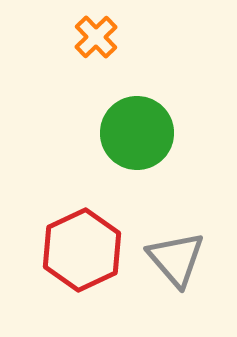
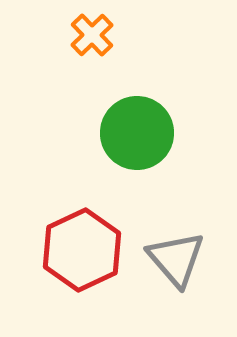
orange cross: moved 4 px left, 2 px up
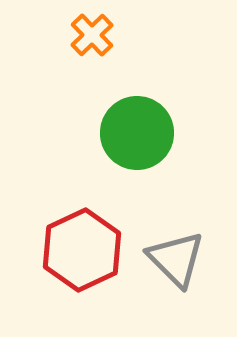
gray triangle: rotated 4 degrees counterclockwise
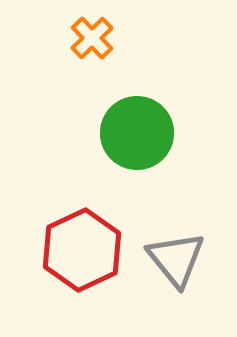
orange cross: moved 3 px down
gray triangle: rotated 6 degrees clockwise
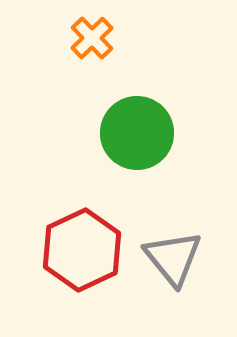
gray triangle: moved 3 px left, 1 px up
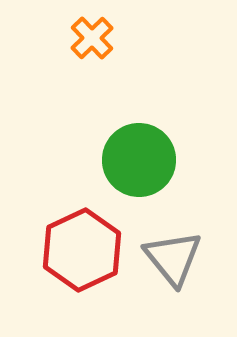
green circle: moved 2 px right, 27 px down
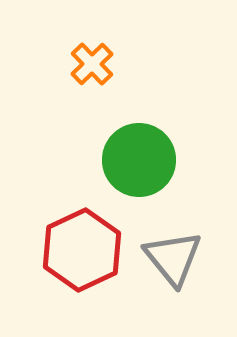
orange cross: moved 26 px down
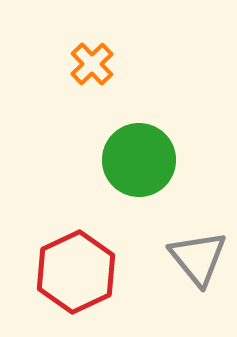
red hexagon: moved 6 px left, 22 px down
gray triangle: moved 25 px right
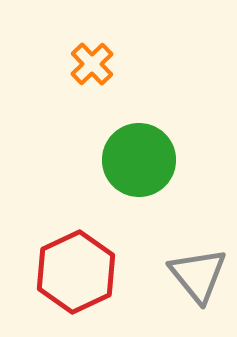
gray triangle: moved 17 px down
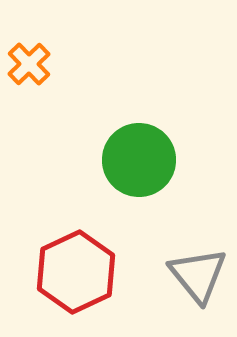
orange cross: moved 63 px left
